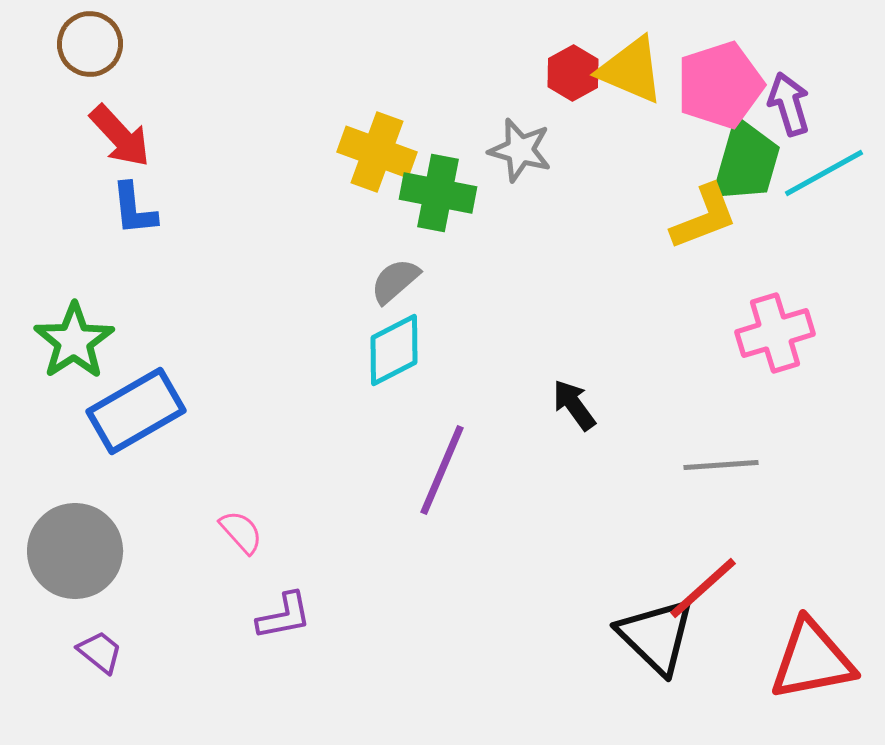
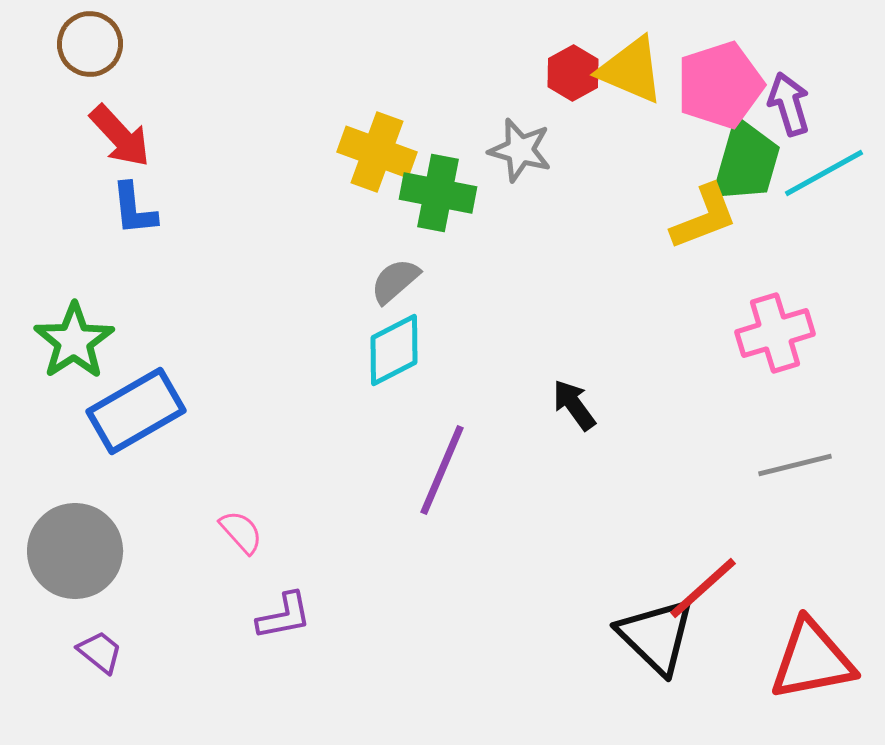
gray line: moved 74 px right; rotated 10 degrees counterclockwise
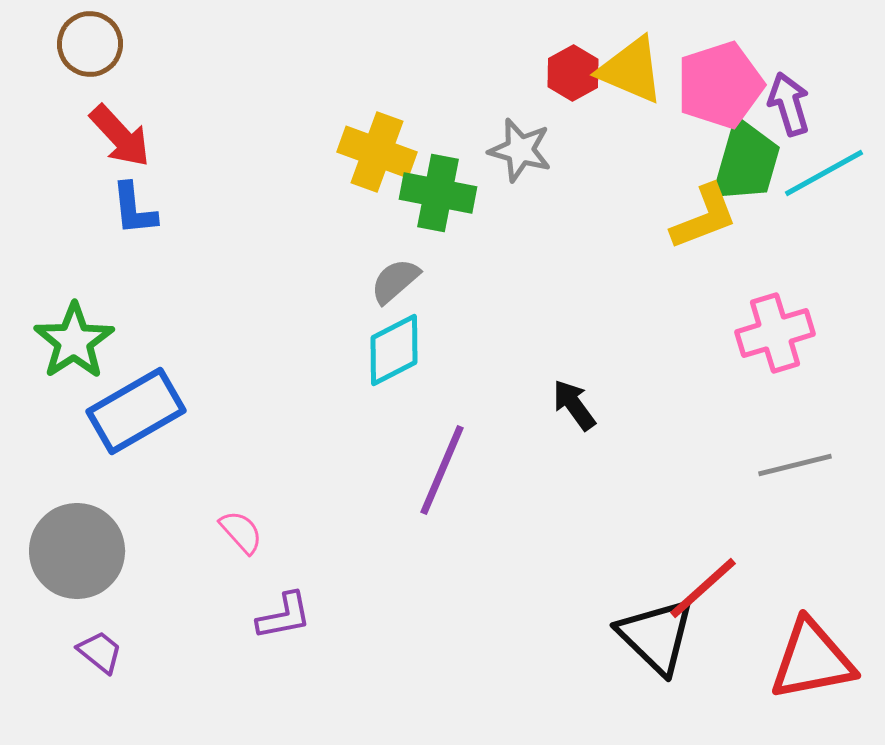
gray circle: moved 2 px right
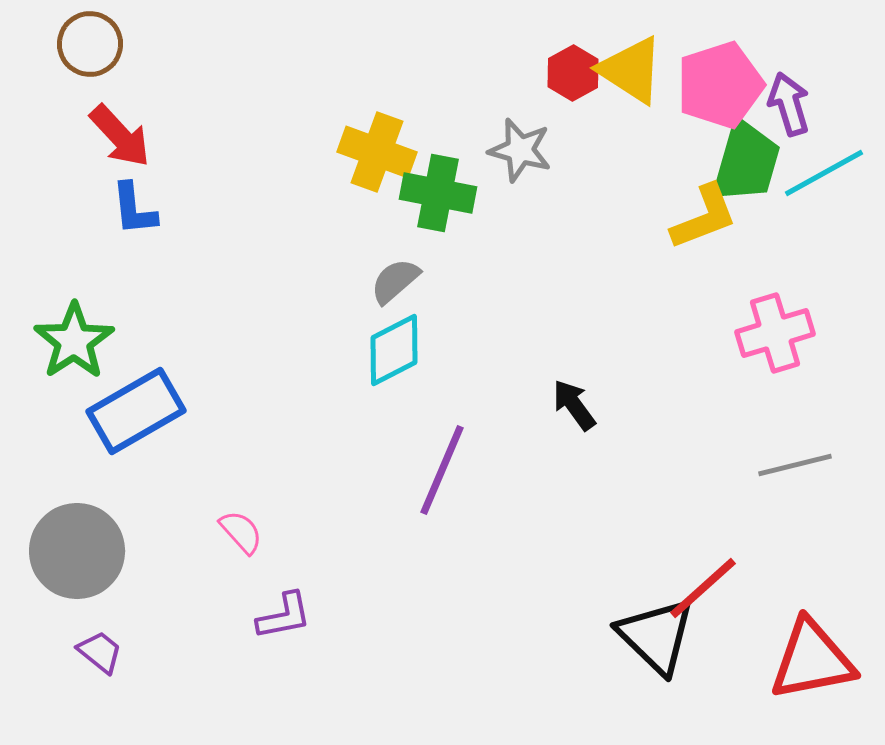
yellow triangle: rotated 10 degrees clockwise
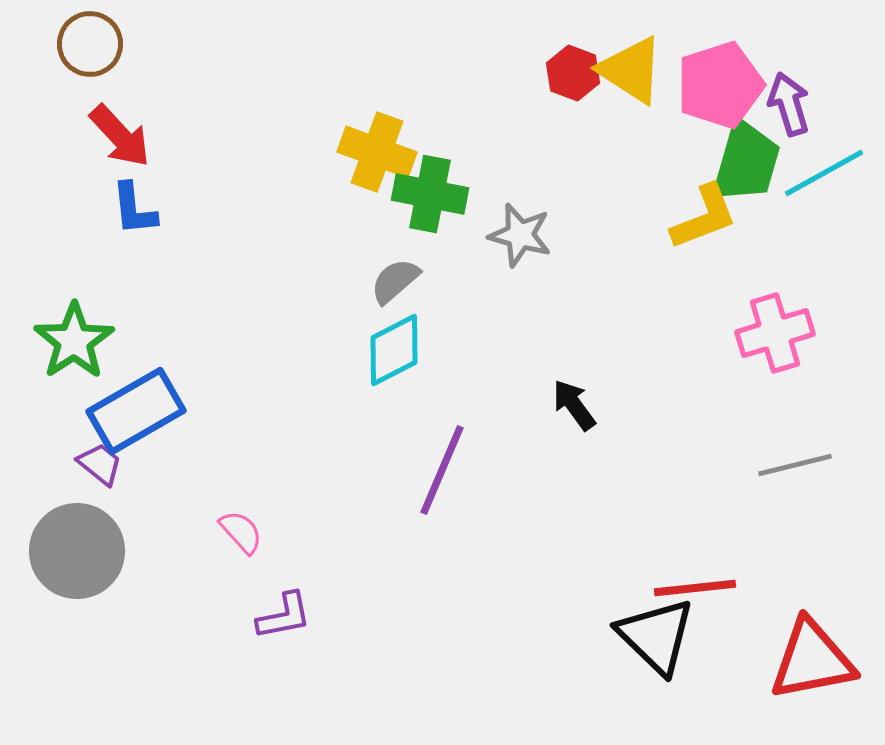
red hexagon: rotated 10 degrees counterclockwise
gray star: moved 85 px down
green cross: moved 8 px left, 1 px down
red line: moved 8 px left; rotated 36 degrees clockwise
purple trapezoid: moved 188 px up
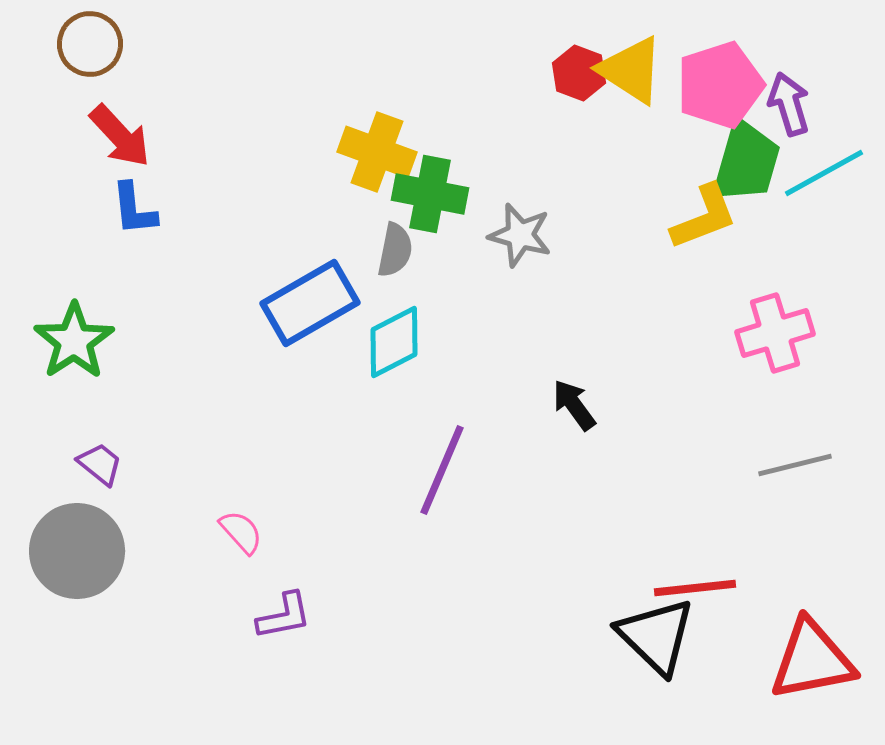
red hexagon: moved 6 px right
gray semicircle: moved 31 px up; rotated 142 degrees clockwise
cyan diamond: moved 8 px up
blue rectangle: moved 174 px right, 108 px up
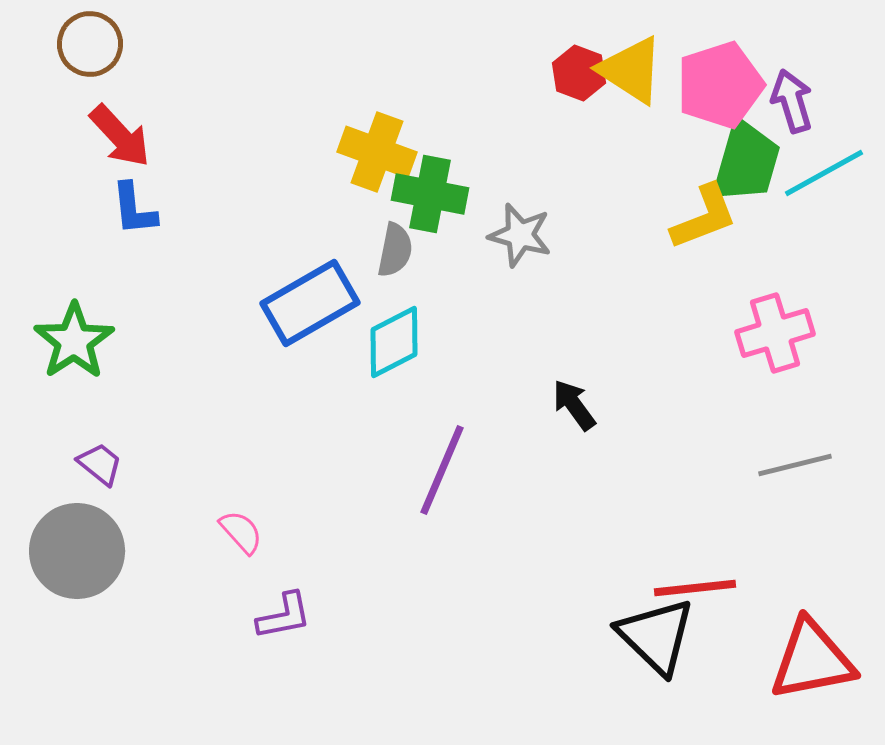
purple arrow: moved 3 px right, 3 px up
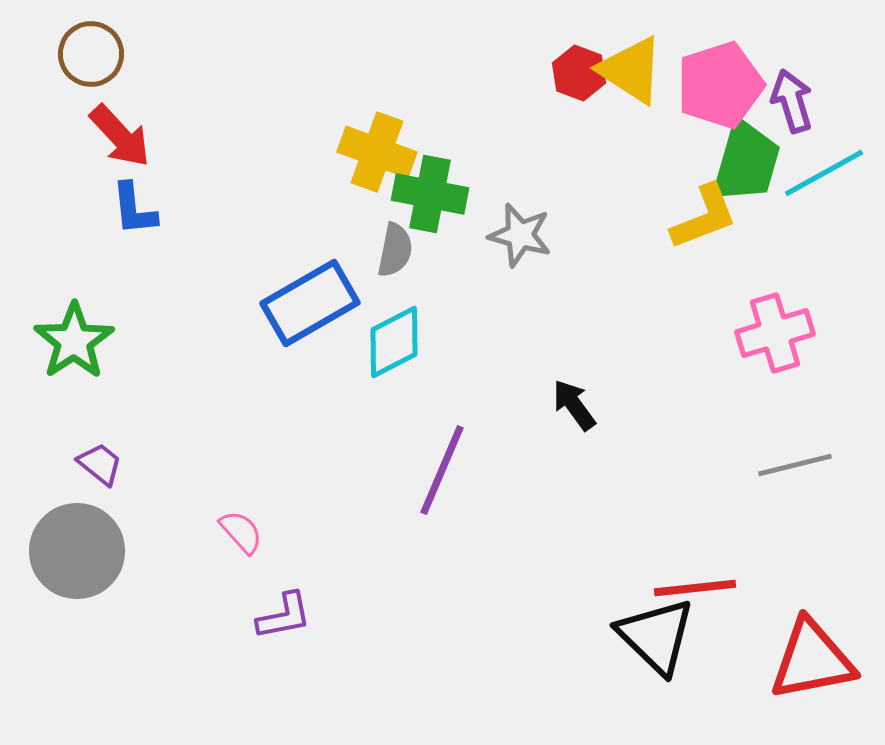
brown circle: moved 1 px right, 10 px down
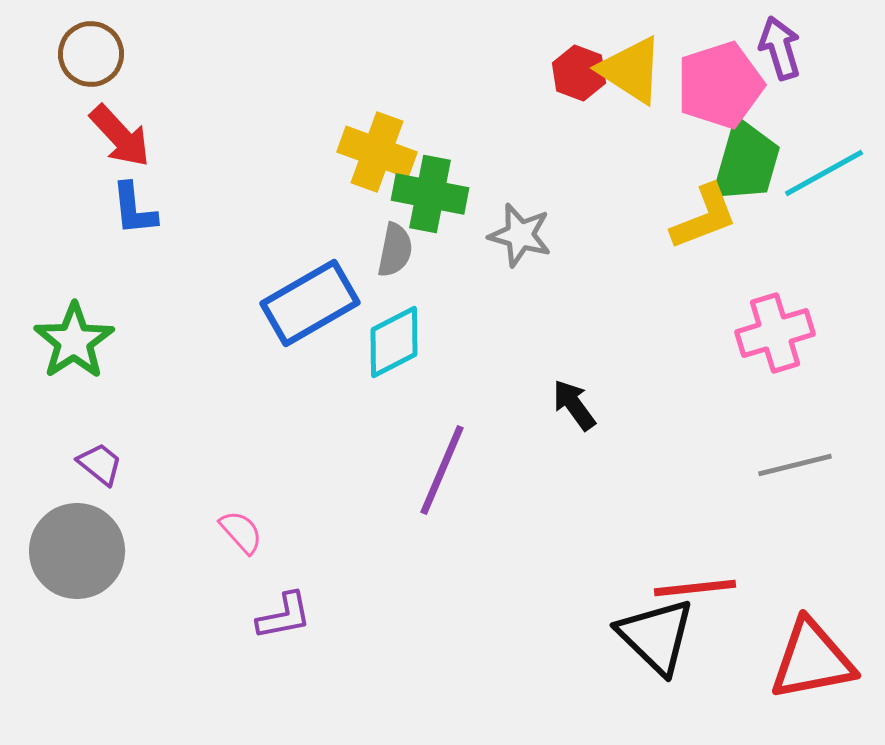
purple arrow: moved 12 px left, 53 px up
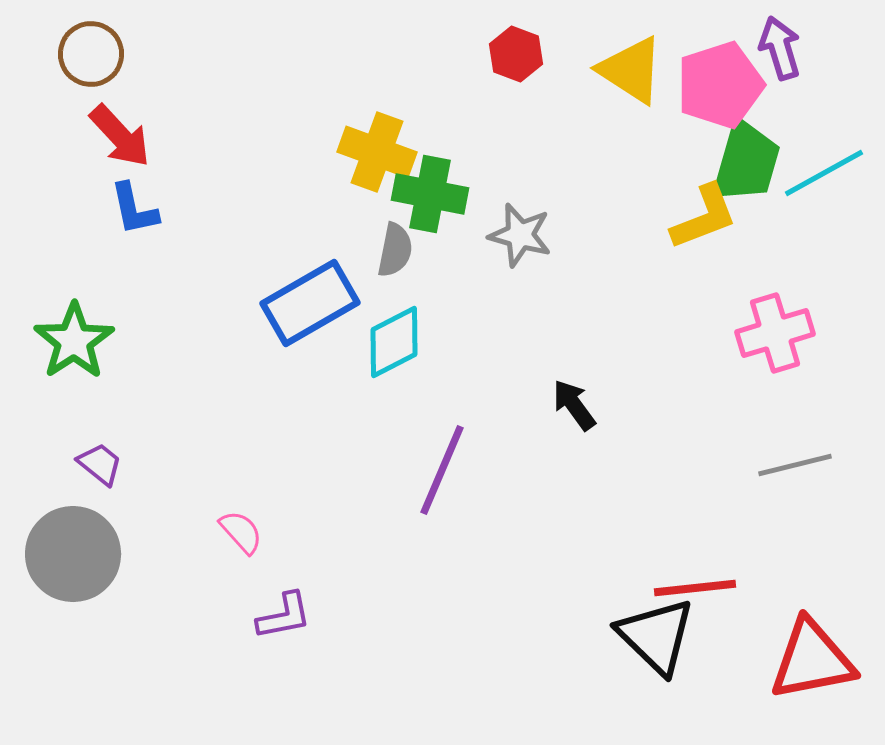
red hexagon: moved 63 px left, 19 px up
blue L-shape: rotated 6 degrees counterclockwise
gray circle: moved 4 px left, 3 px down
